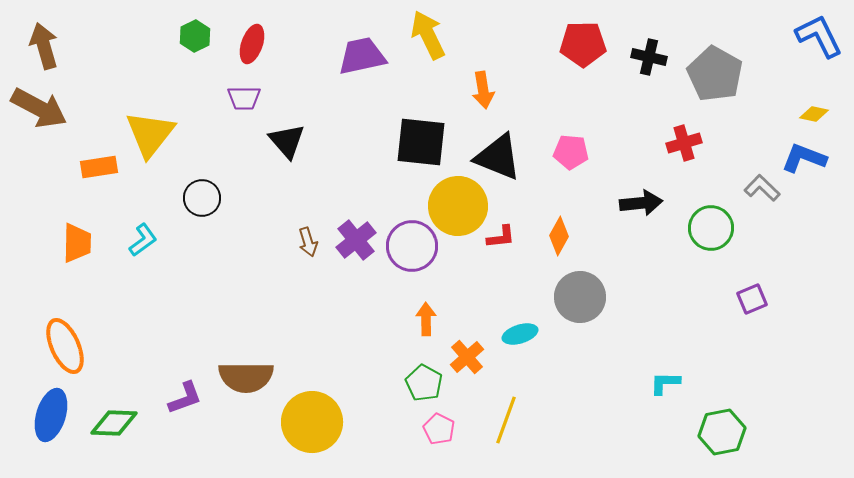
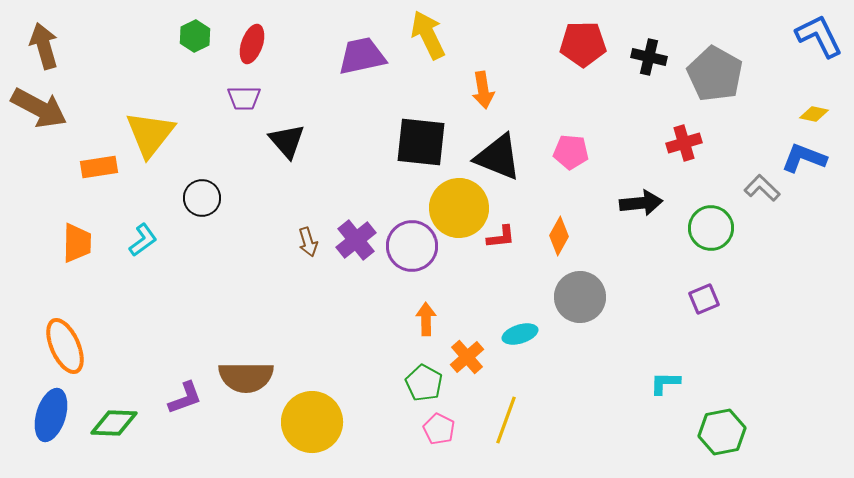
yellow circle at (458, 206): moved 1 px right, 2 px down
purple square at (752, 299): moved 48 px left
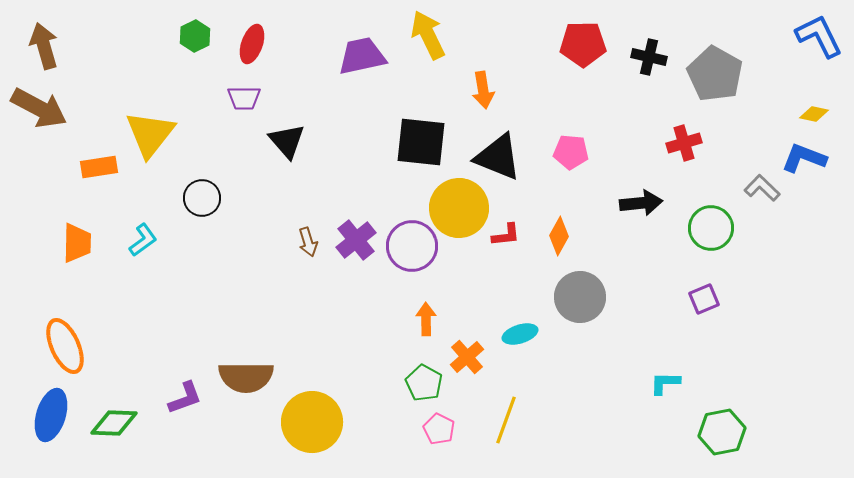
red L-shape at (501, 237): moved 5 px right, 2 px up
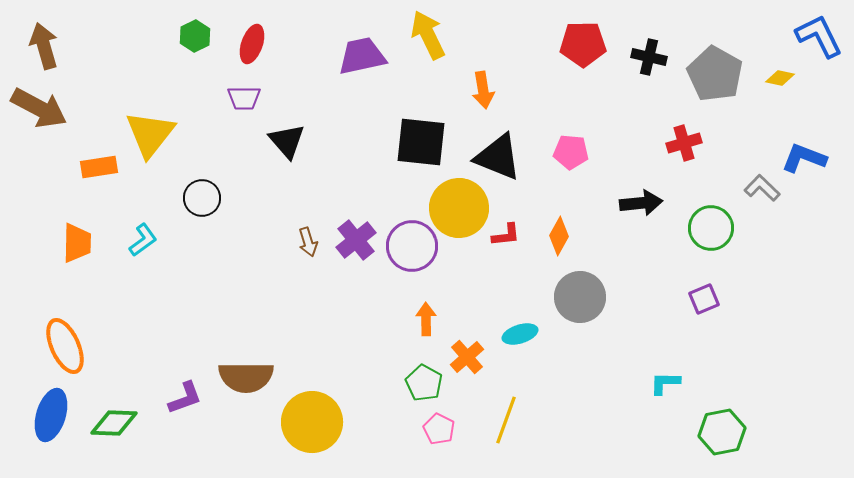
yellow diamond at (814, 114): moved 34 px left, 36 px up
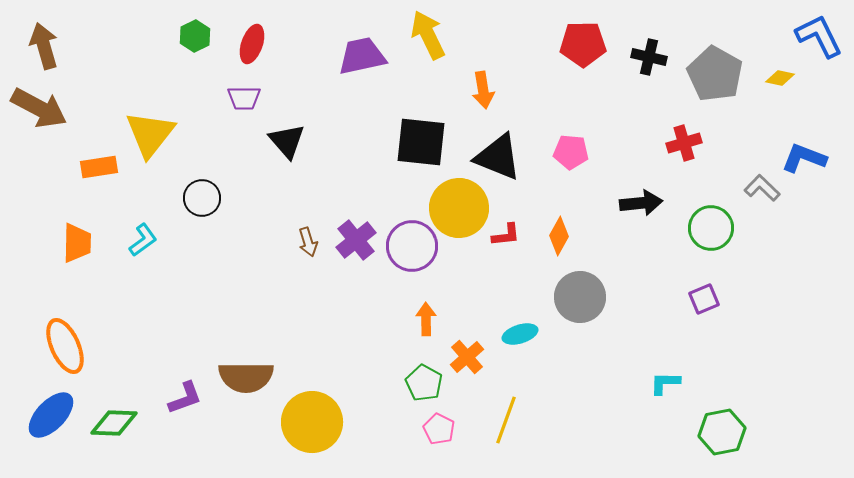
blue ellipse at (51, 415): rotated 27 degrees clockwise
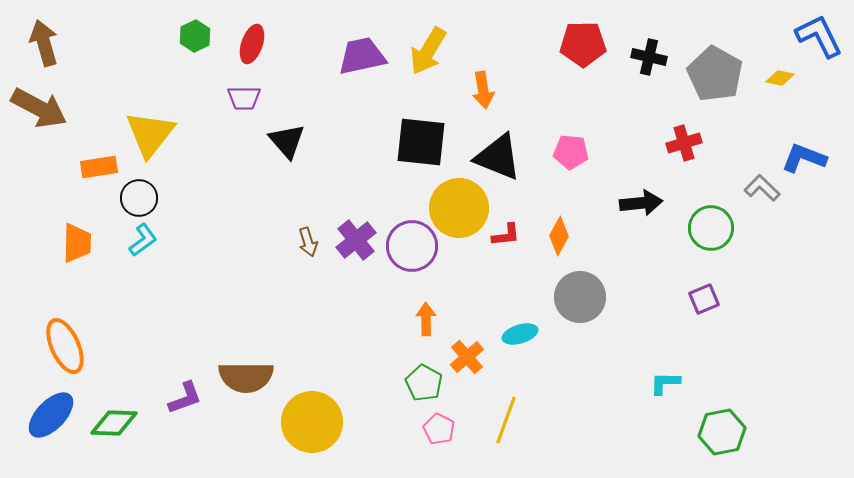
yellow arrow at (428, 35): moved 16 px down; rotated 123 degrees counterclockwise
brown arrow at (44, 46): moved 3 px up
black circle at (202, 198): moved 63 px left
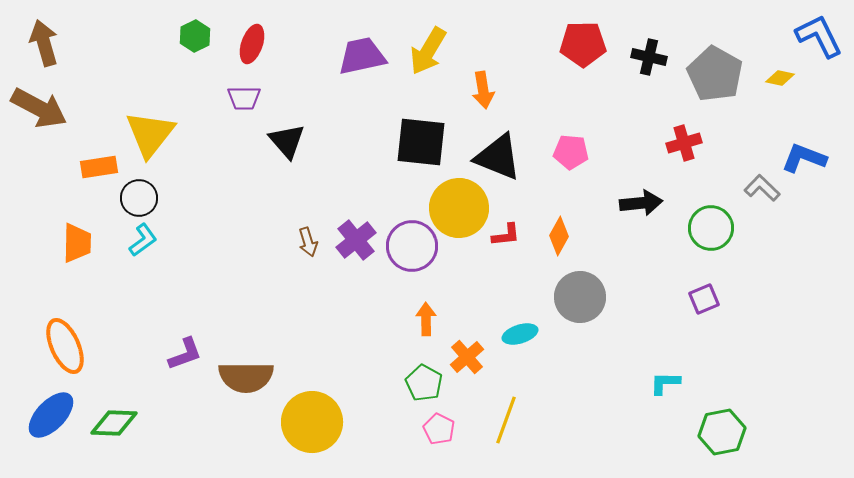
purple L-shape at (185, 398): moved 44 px up
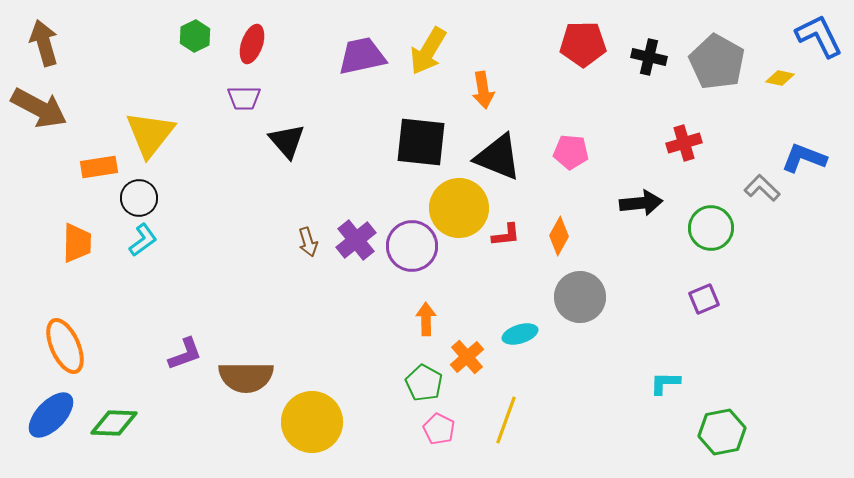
gray pentagon at (715, 74): moved 2 px right, 12 px up
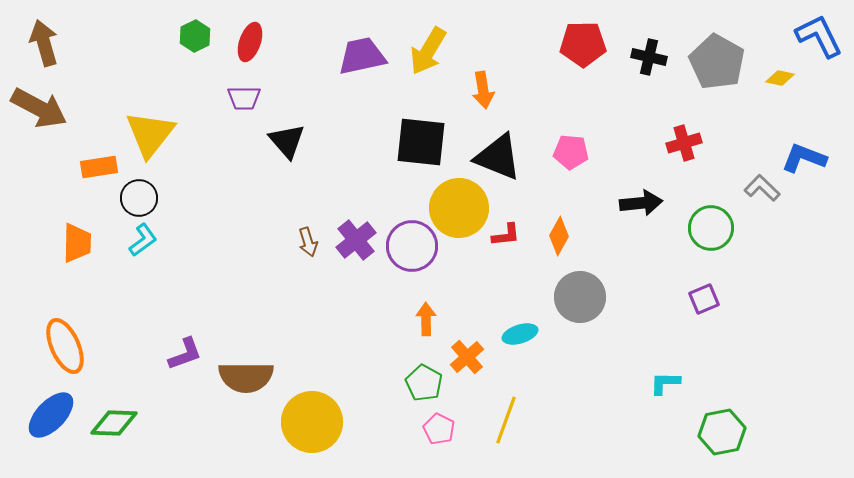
red ellipse at (252, 44): moved 2 px left, 2 px up
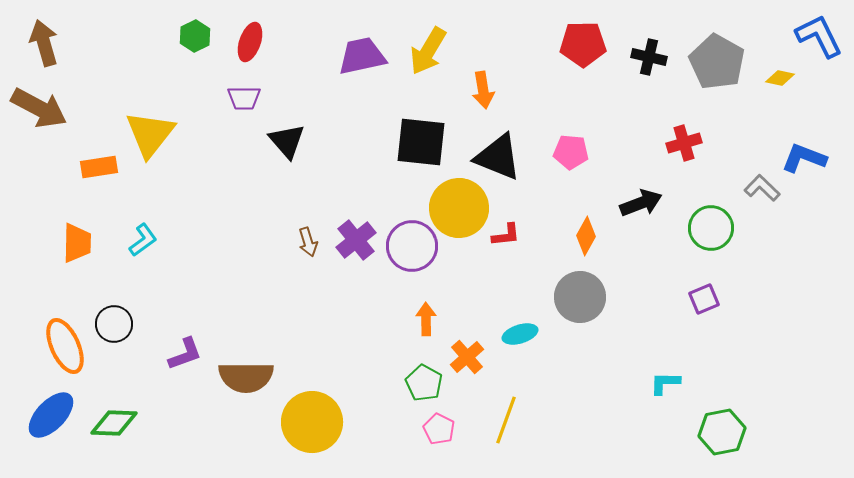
black circle at (139, 198): moved 25 px left, 126 px down
black arrow at (641, 203): rotated 15 degrees counterclockwise
orange diamond at (559, 236): moved 27 px right
